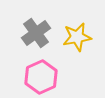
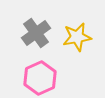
pink hexagon: moved 1 px left, 1 px down
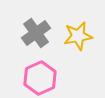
yellow star: moved 1 px right, 1 px up
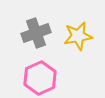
gray cross: rotated 16 degrees clockwise
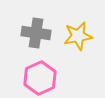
gray cross: rotated 28 degrees clockwise
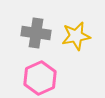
yellow star: moved 2 px left
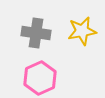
yellow star: moved 6 px right, 5 px up
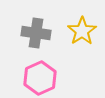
yellow star: rotated 24 degrees counterclockwise
